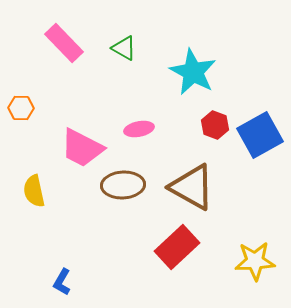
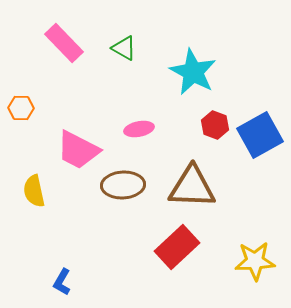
pink trapezoid: moved 4 px left, 2 px down
brown triangle: rotated 27 degrees counterclockwise
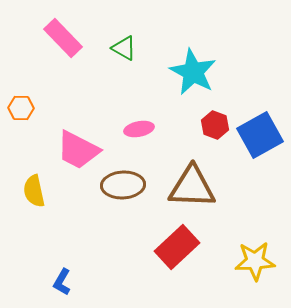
pink rectangle: moved 1 px left, 5 px up
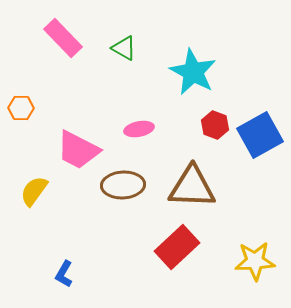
yellow semicircle: rotated 48 degrees clockwise
blue L-shape: moved 2 px right, 8 px up
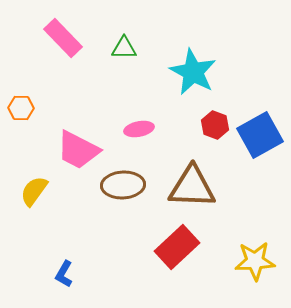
green triangle: rotated 28 degrees counterclockwise
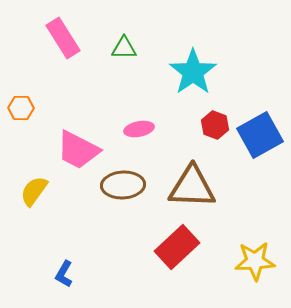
pink rectangle: rotated 12 degrees clockwise
cyan star: rotated 9 degrees clockwise
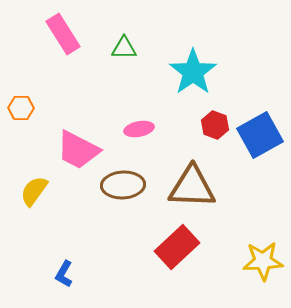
pink rectangle: moved 4 px up
yellow star: moved 8 px right
